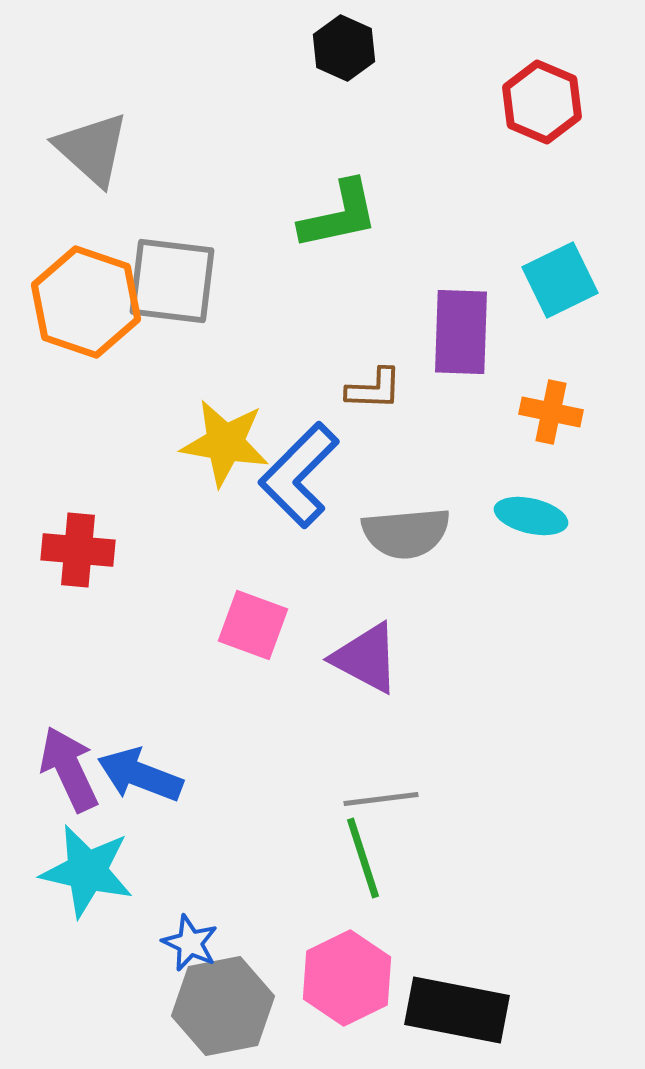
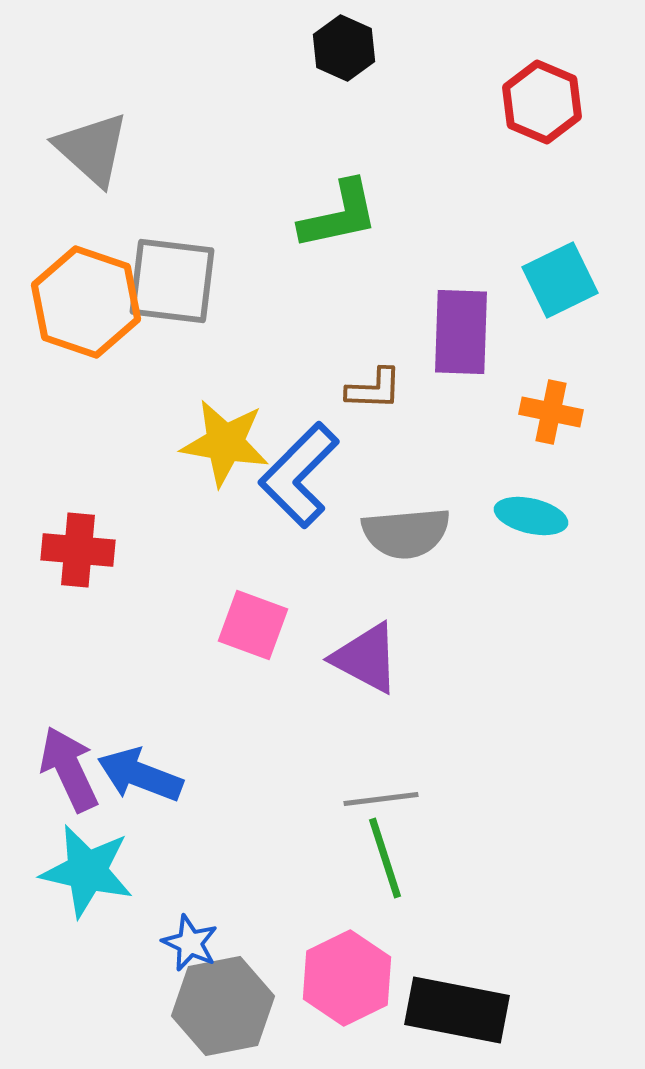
green line: moved 22 px right
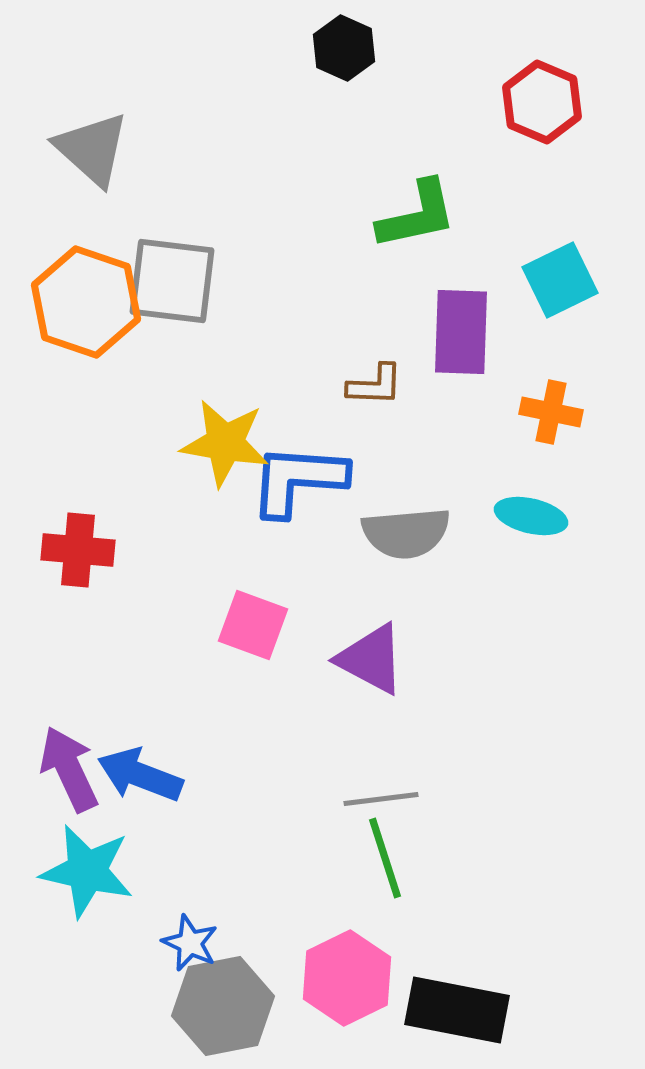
green L-shape: moved 78 px right
brown L-shape: moved 1 px right, 4 px up
blue L-shape: moved 1 px left, 5 px down; rotated 49 degrees clockwise
purple triangle: moved 5 px right, 1 px down
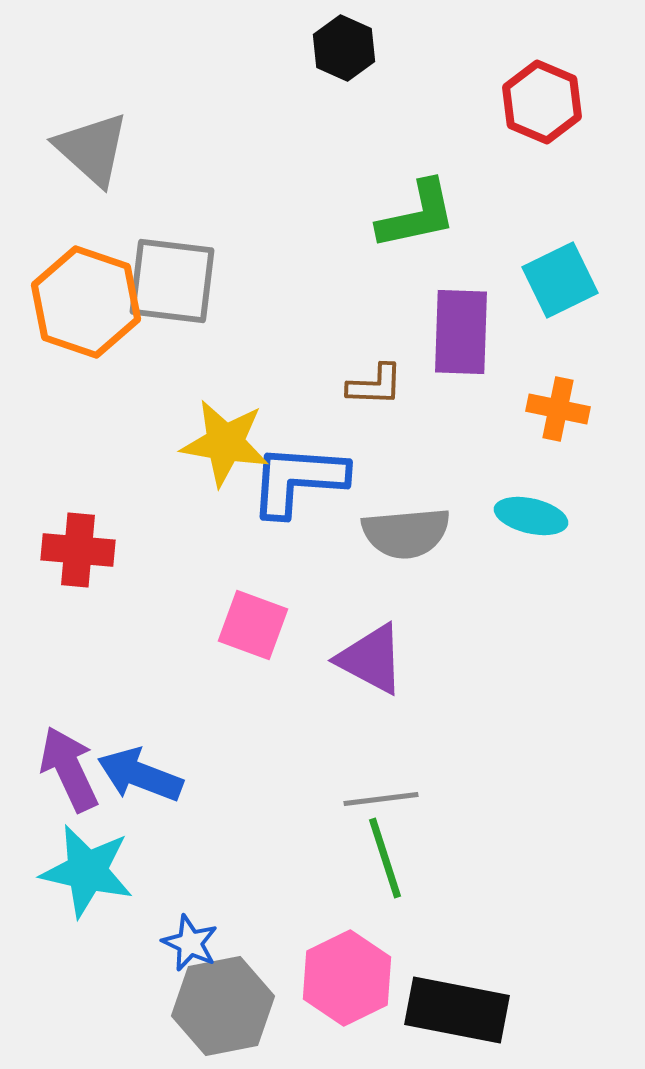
orange cross: moved 7 px right, 3 px up
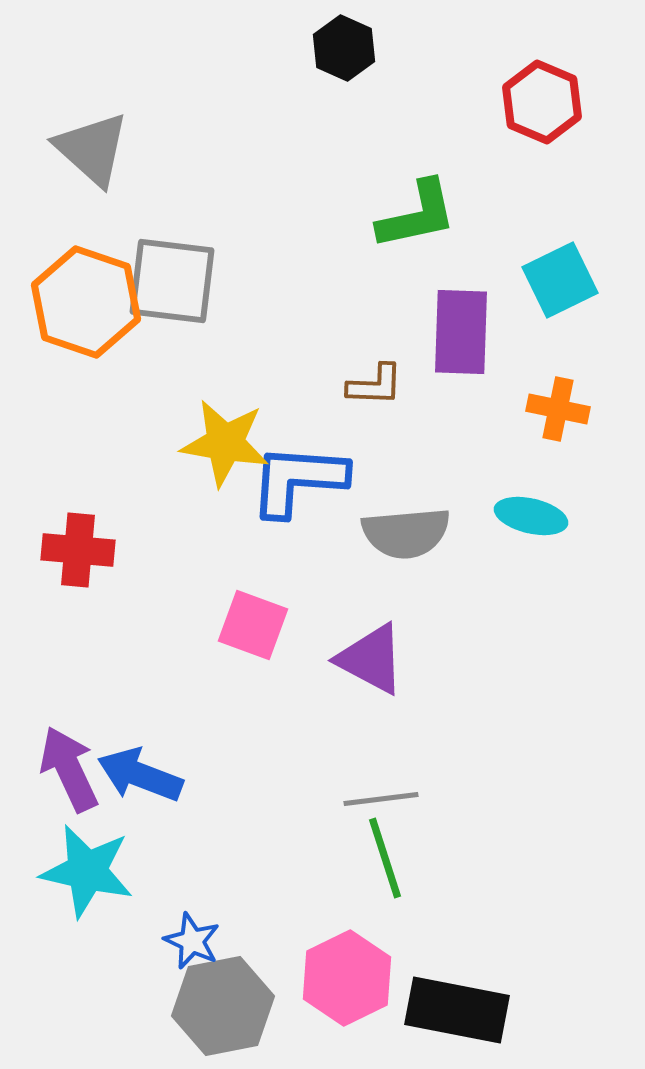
blue star: moved 2 px right, 2 px up
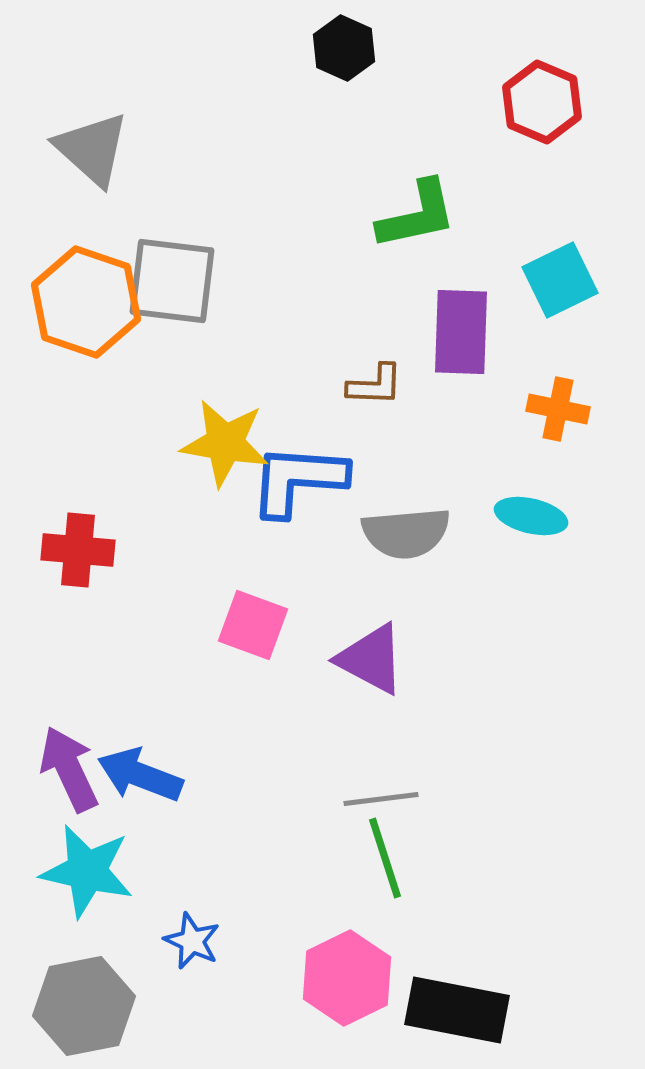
gray hexagon: moved 139 px left
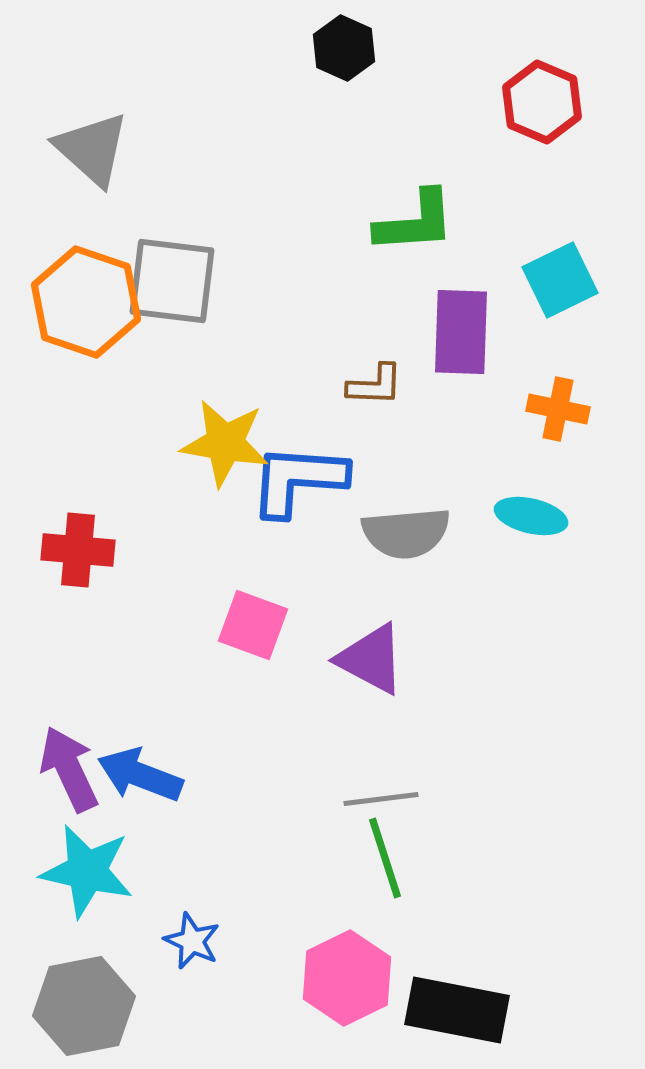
green L-shape: moved 2 px left, 7 px down; rotated 8 degrees clockwise
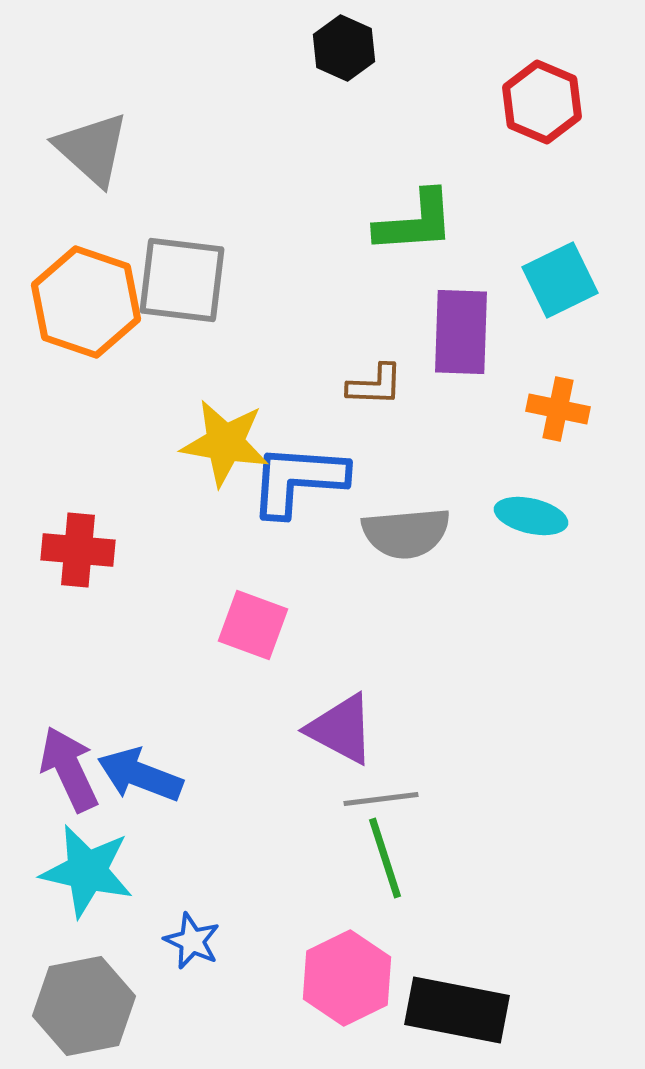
gray square: moved 10 px right, 1 px up
purple triangle: moved 30 px left, 70 px down
